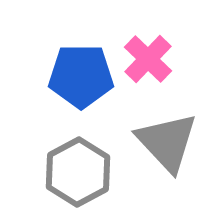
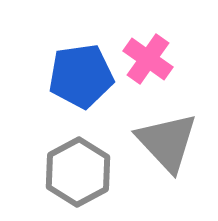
pink cross: rotated 9 degrees counterclockwise
blue pentagon: rotated 8 degrees counterclockwise
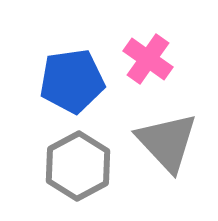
blue pentagon: moved 9 px left, 5 px down
gray hexagon: moved 6 px up
